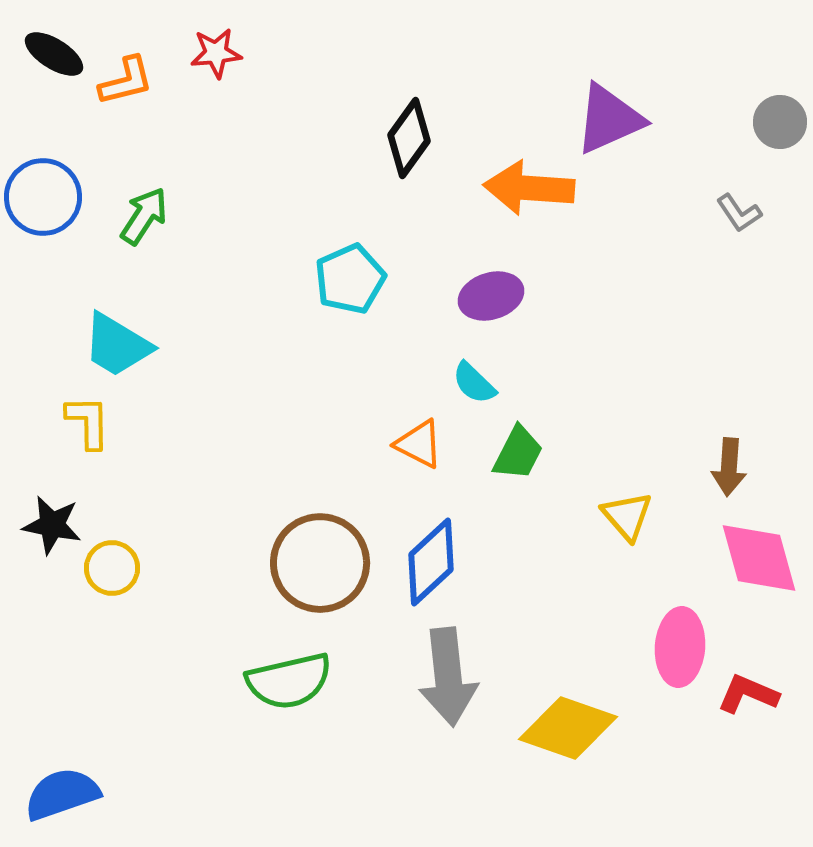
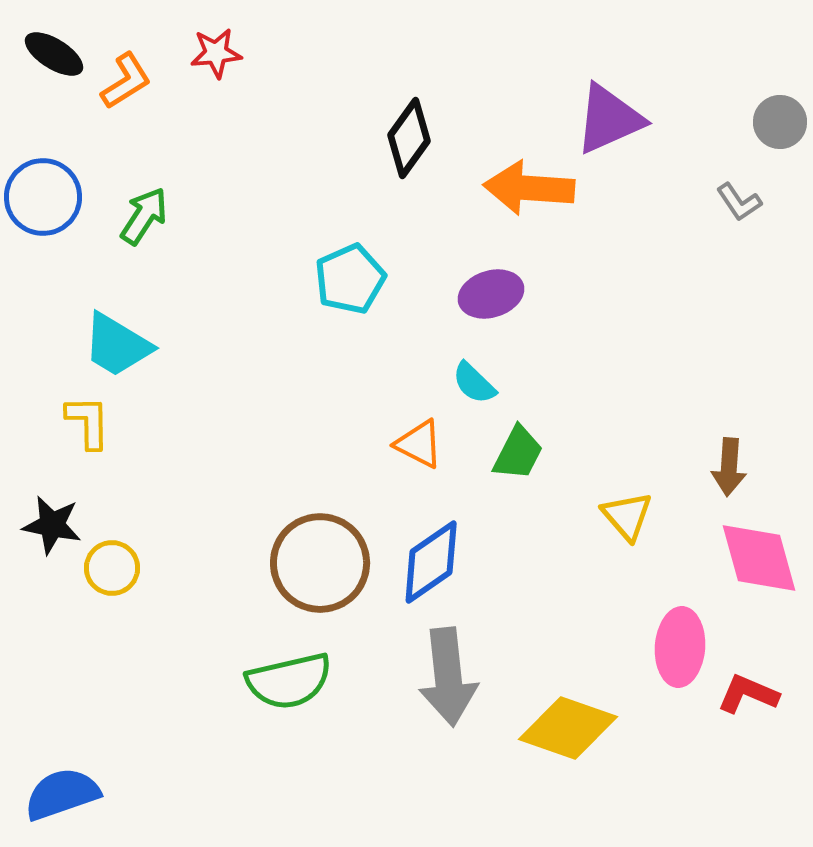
orange L-shape: rotated 18 degrees counterclockwise
gray L-shape: moved 11 px up
purple ellipse: moved 2 px up
blue diamond: rotated 8 degrees clockwise
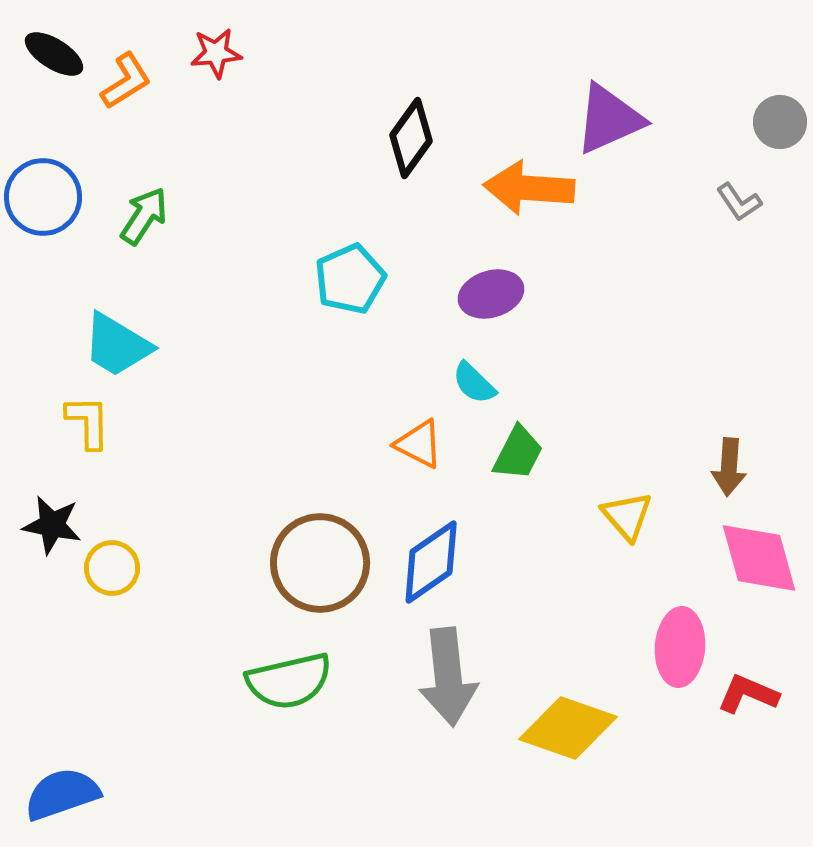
black diamond: moved 2 px right
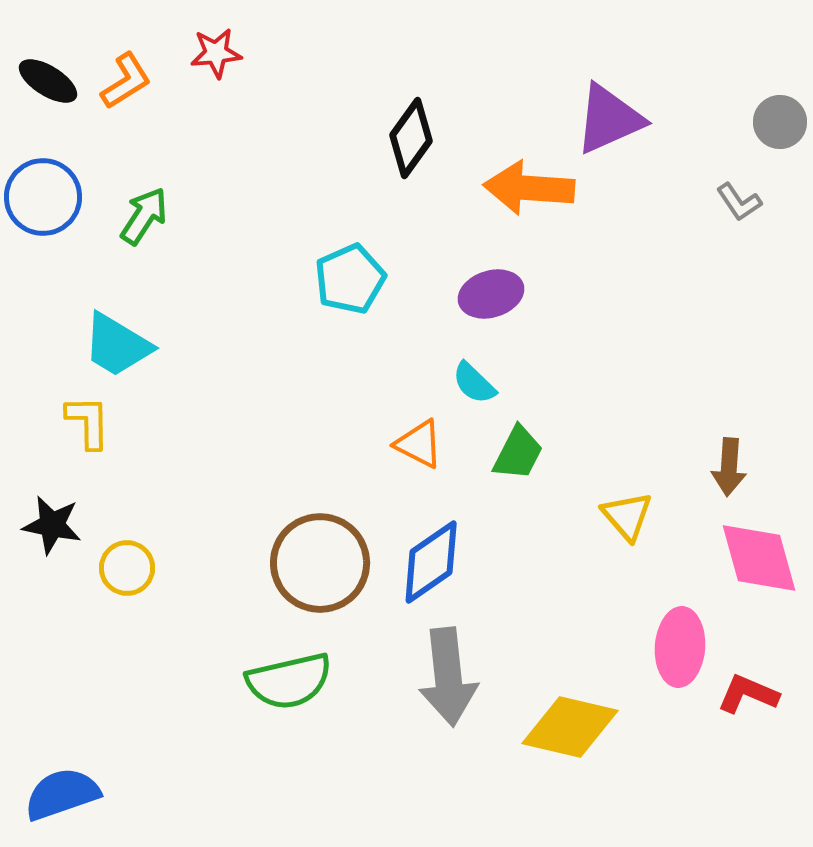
black ellipse: moved 6 px left, 27 px down
yellow circle: moved 15 px right
yellow diamond: moved 2 px right, 1 px up; rotated 6 degrees counterclockwise
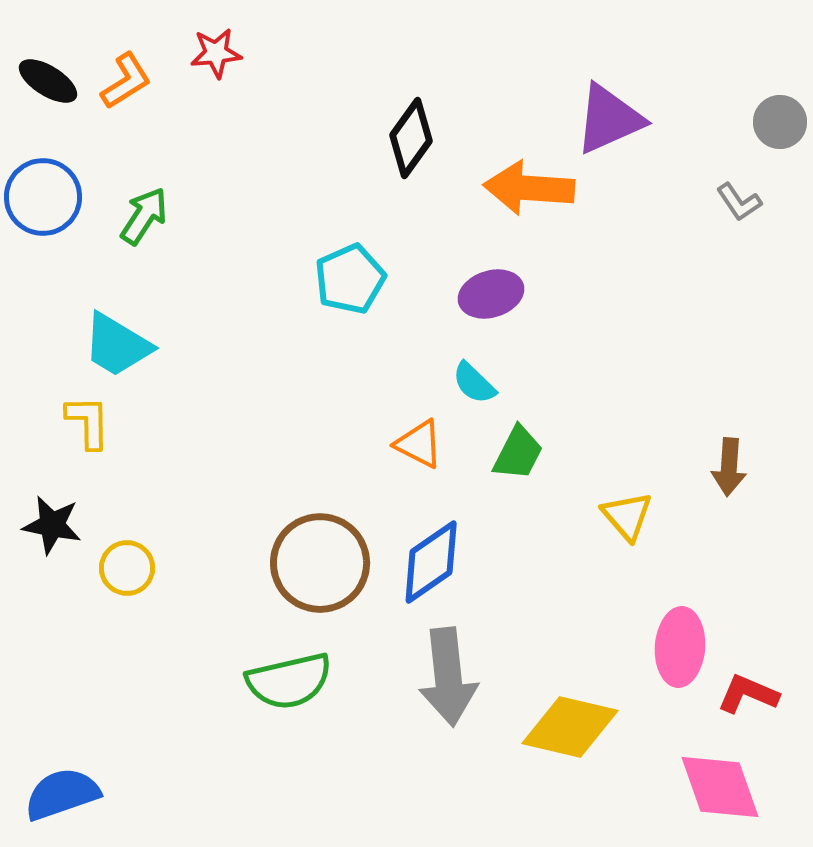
pink diamond: moved 39 px left, 229 px down; rotated 4 degrees counterclockwise
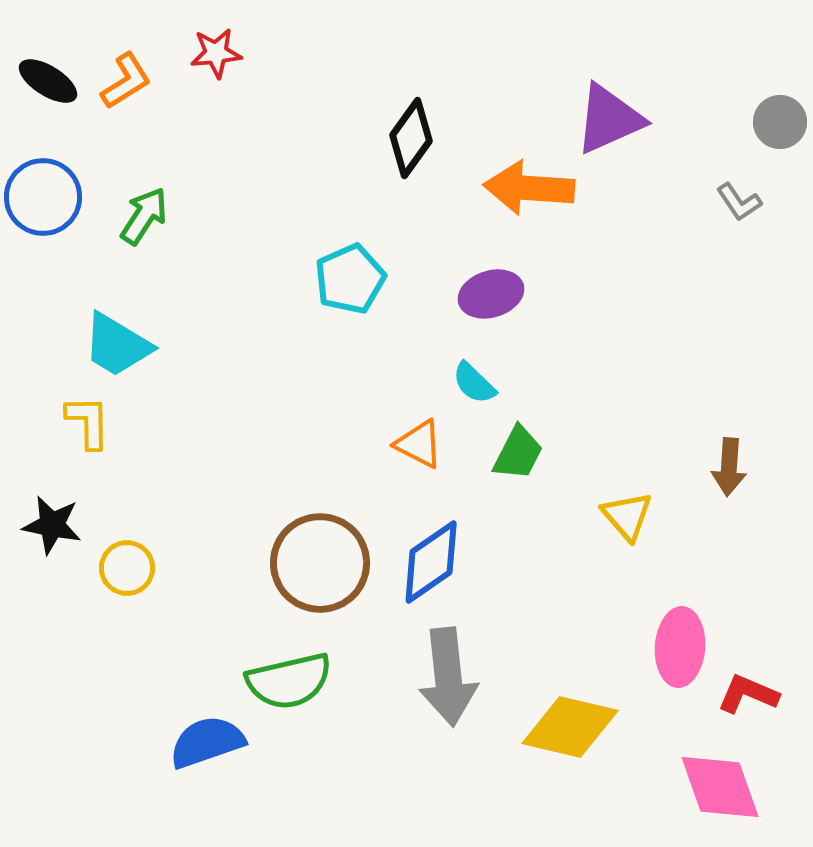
blue semicircle: moved 145 px right, 52 px up
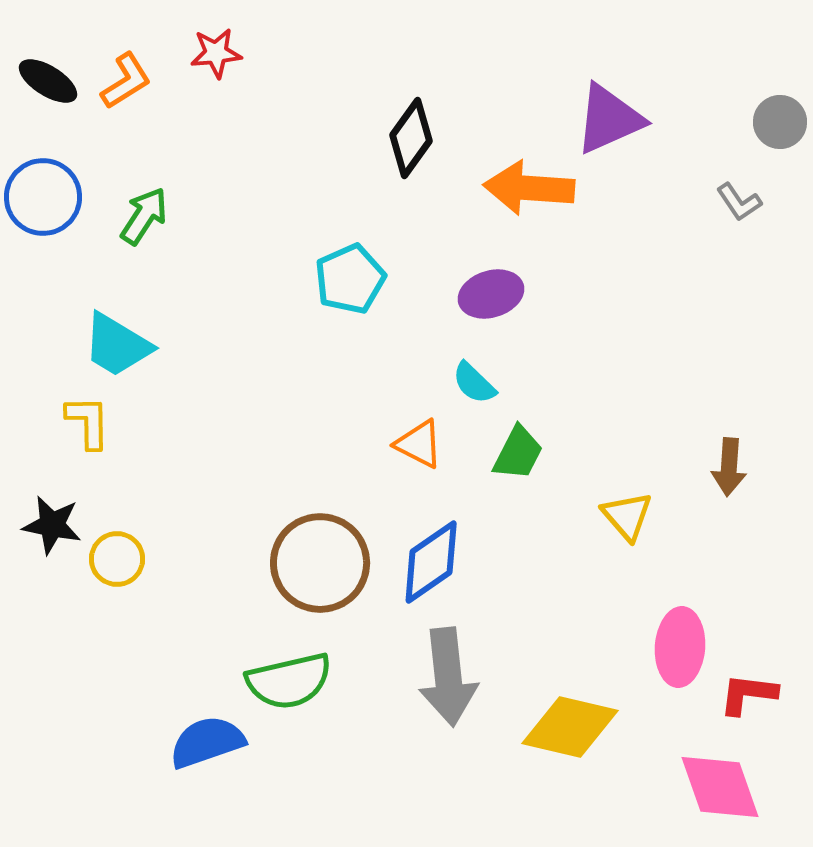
yellow circle: moved 10 px left, 9 px up
red L-shape: rotated 16 degrees counterclockwise
